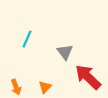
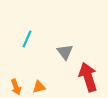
red arrow: rotated 28 degrees clockwise
orange triangle: moved 6 px left; rotated 32 degrees clockwise
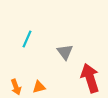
red arrow: moved 2 px right, 1 px down
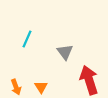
red arrow: moved 1 px left, 2 px down
orange triangle: moved 2 px right; rotated 48 degrees counterclockwise
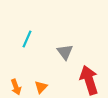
orange triangle: rotated 16 degrees clockwise
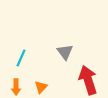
cyan line: moved 6 px left, 19 px down
red arrow: moved 1 px left
orange arrow: rotated 21 degrees clockwise
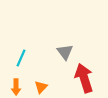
red arrow: moved 4 px left, 2 px up
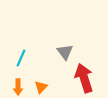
orange arrow: moved 2 px right
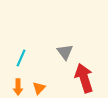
orange triangle: moved 2 px left, 1 px down
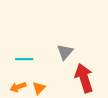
gray triangle: rotated 18 degrees clockwise
cyan line: moved 3 px right, 1 px down; rotated 66 degrees clockwise
orange arrow: rotated 70 degrees clockwise
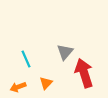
cyan line: moved 2 px right; rotated 66 degrees clockwise
red arrow: moved 5 px up
orange triangle: moved 7 px right, 5 px up
